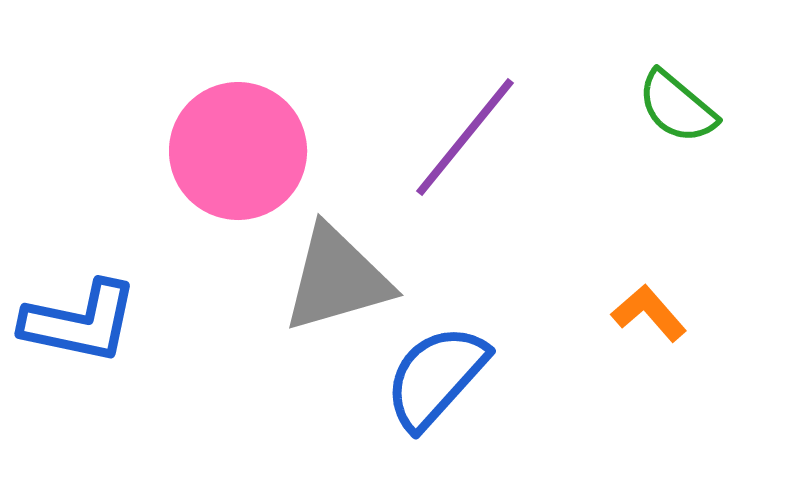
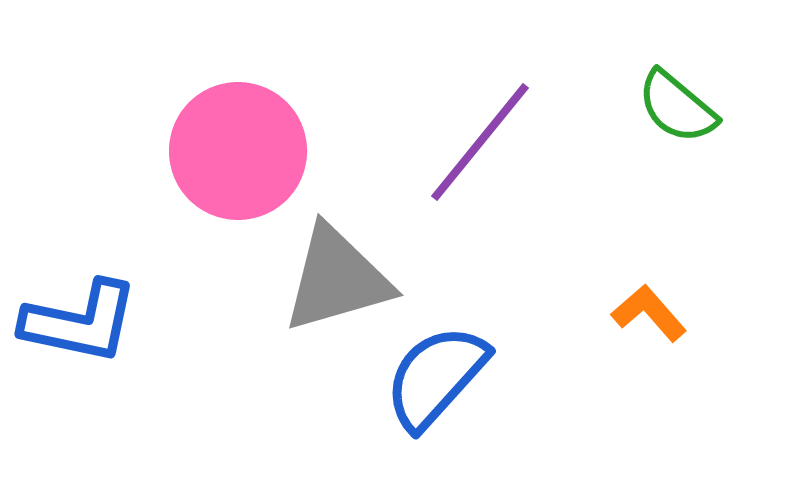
purple line: moved 15 px right, 5 px down
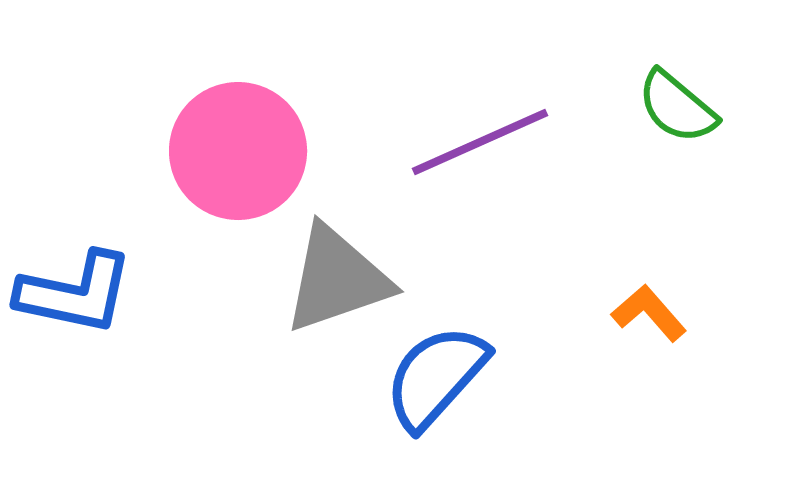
purple line: rotated 27 degrees clockwise
gray triangle: rotated 3 degrees counterclockwise
blue L-shape: moved 5 px left, 29 px up
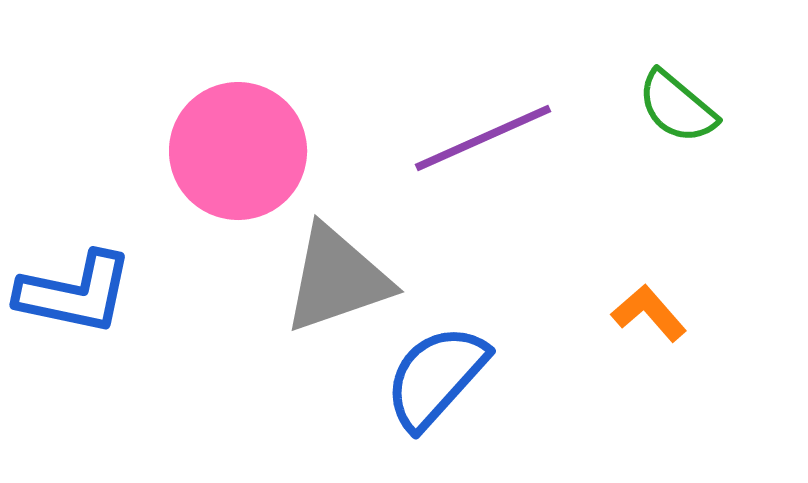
purple line: moved 3 px right, 4 px up
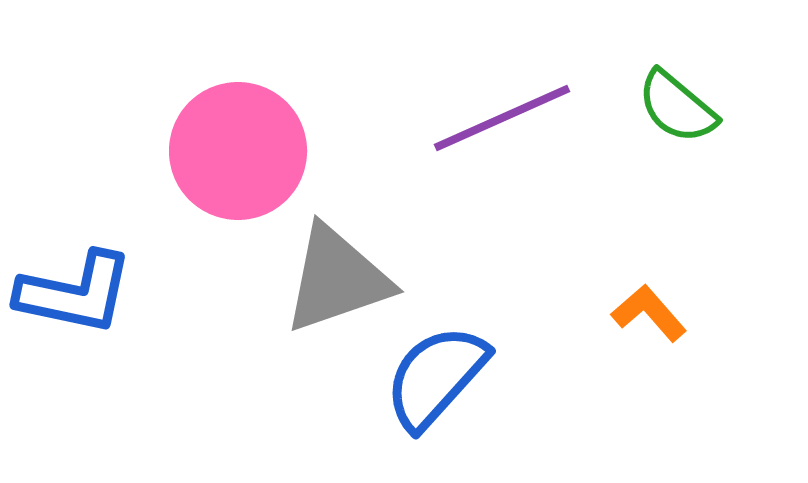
purple line: moved 19 px right, 20 px up
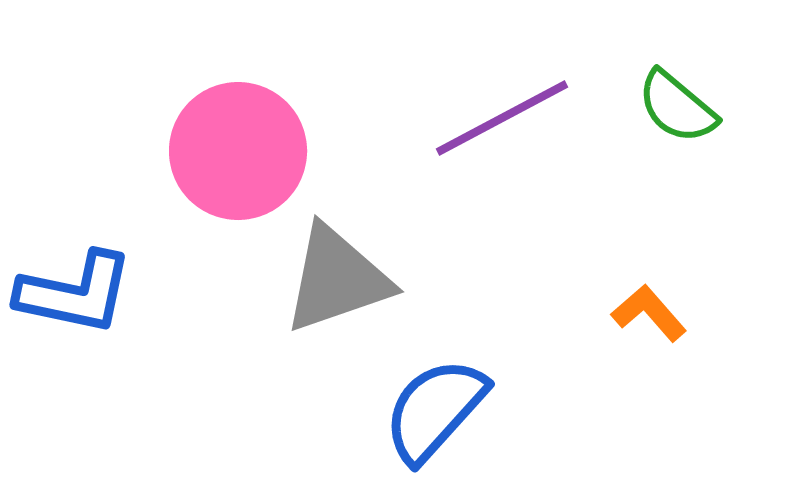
purple line: rotated 4 degrees counterclockwise
blue semicircle: moved 1 px left, 33 px down
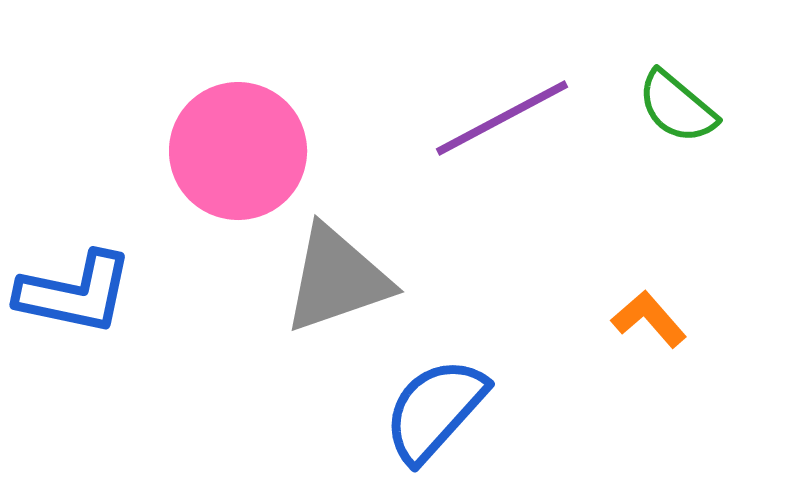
orange L-shape: moved 6 px down
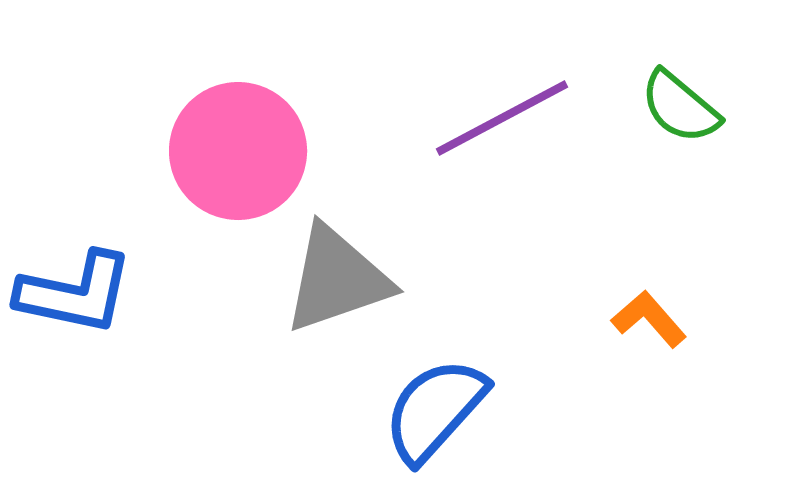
green semicircle: moved 3 px right
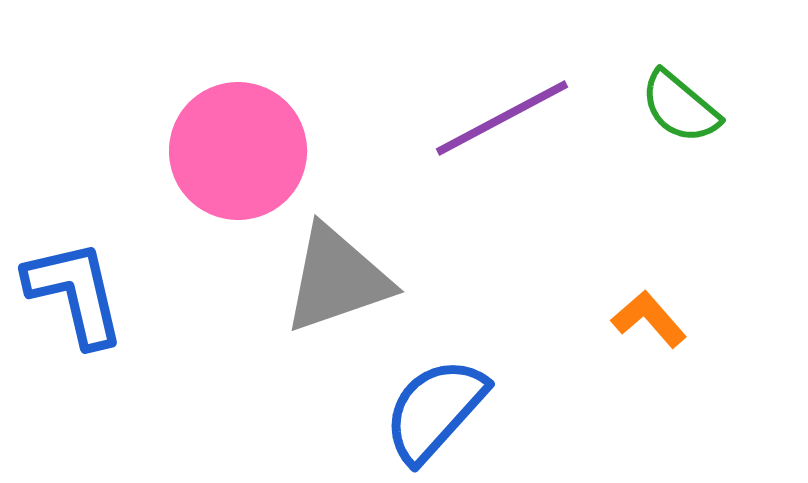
blue L-shape: rotated 115 degrees counterclockwise
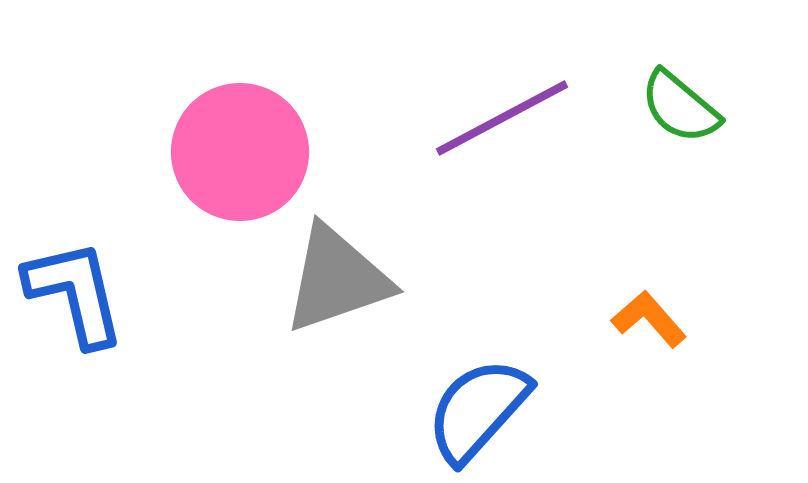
pink circle: moved 2 px right, 1 px down
blue semicircle: moved 43 px right
